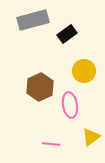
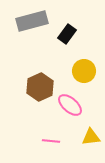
gray rectangle: moved 1 px left, 1 px down
black rectangle: rotated 18 degrees counterclockwise
pink ellipse: rotated 40 degrees counterclockwise
yellow triangle: rotated 30 degrees clockwise
pink line: moved 3 px up
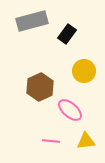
pink ellipse: moved 5 px down
yellow triangle: moved 5 px left, 4 px down
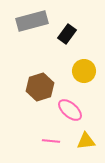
brown hexagon: rotated 8 degrees clockwise
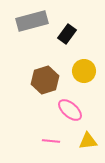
brown hexagon: moved 5 px right, 7 px up
yellow triangle: moved 2 px right
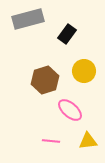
gray rectangle: moved 4 px left, 2 px up
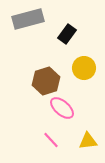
yellow circle: moved 3 px up
brown hexagon: moved 1 px right, 1 px down
pink ellipse: moved 8 px left, 2 px up
pink line: moved 1 px up; rotated 42 degrees clockwise
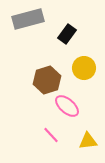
brown hexagon: moved 1 px right, 1 px up
pink ellipse: moved 5 px right, 2 px up
pink line: moved 5 px up
